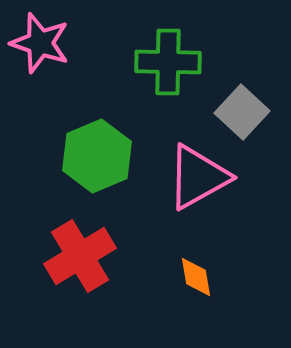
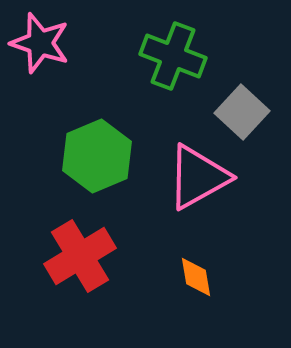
green cross: moved 5 px right, 6 px up; rotated 20 degrees clockwise
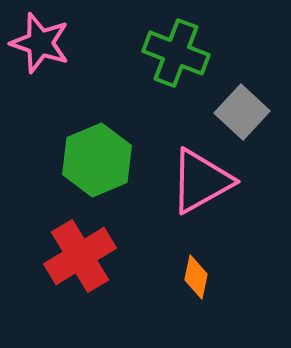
green cross: moved 3 px right, 3 px up
green hexagon: moved 4 px down
pink triangle: moved 3 px right, 4 px down
orange diamond: rotated 21 degrees clockwise
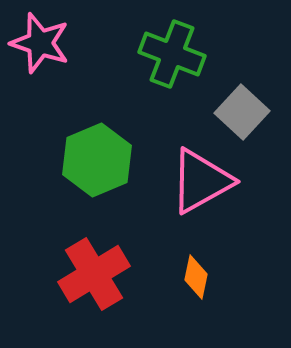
green cross: moved 4 px left, 1 px down
red cross: moved 14 px right, 18 px down
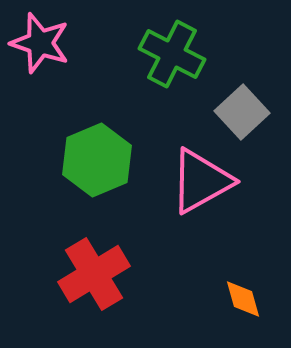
green cross: rotated 6 degrees clockwise
gray square: rotated 4 degrees clockwise
orange diamond: moved 47 px right, 22 px down; rotated 27 degrees counterclockwise
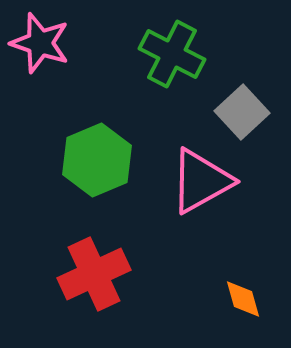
red cross: rotated 6 degrees clockwise
